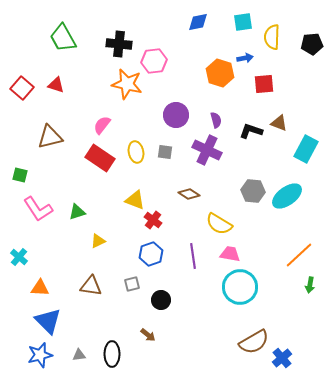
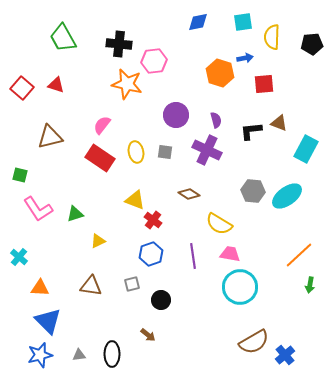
black L-shape at (251, 131): rotated 25 degrees counterclockwise
green triangle at (77, 212): moved 2 px left, 2 px down
blue cross at (282, 358): moved 3 px right, 3 px up
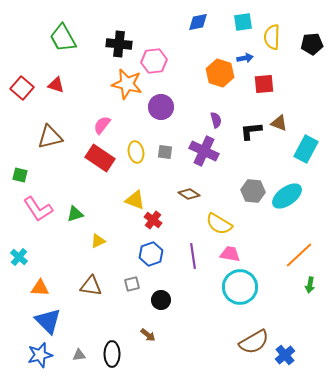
purple circle at (176, 115): moved 15 px left, 8 px up
purple cross at (207, 150): moved 3 px left, 1 px down
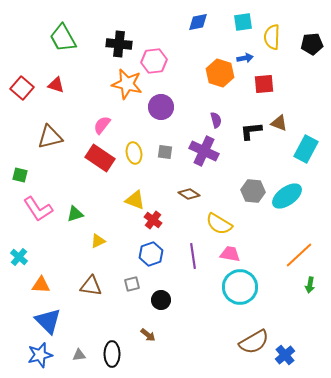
yellow ellipse at (136, 152): moved 2 px left, 1 px down
orange triangle at (40, 288): moved 1 px right, 3 px up
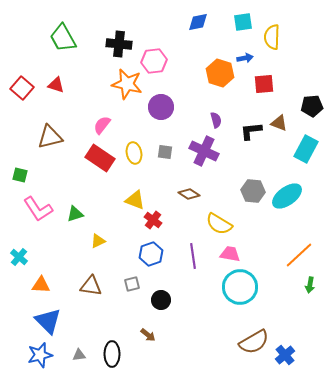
black pentagon at (312, 44): moved 62 px down
